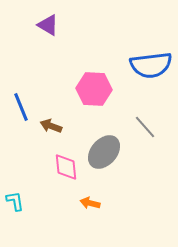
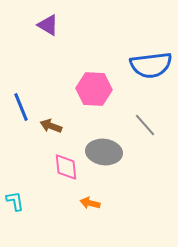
gray line: moved 2 px up
gray ellipse: rotated 56 degrees clockwise
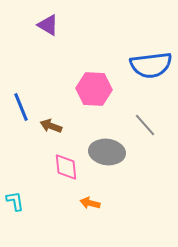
gray ellipse: moved 3 px right
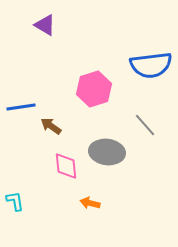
purple triangle: moved 3 px left
pink hexagon: rotated 20 degrees counterclockwise
blue line: rotated 76 degrees counterclockwise
brown arrow: rotated 15 degrees clockwise
pink diamond: moved 1 px up
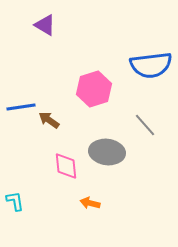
brown arrow: moved 2 px left, 6 px up
